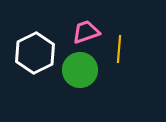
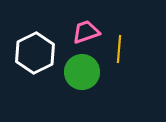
green circle: moved 2 px right, 2 px down
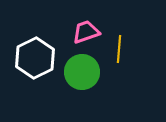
white hexagon: moved 5 px down
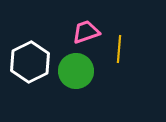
white hexagon: moved 5 px left, 4 px down
green circle: moved 6 px left, 1 px up
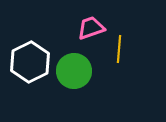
pink trapezoid: moved 5 px right, 4 px up
green circle: moved 2 px left
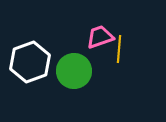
pink trapezoid: moved 9 px right, 9 px down
white hexagon: rotated 6 degrees clockwise
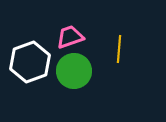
pink trapezoid: moved 30 px left
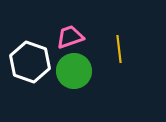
yellow line: rotated 12 degrees counterclockwise
white hexagon: rotated 21 degrees counterclockwise
